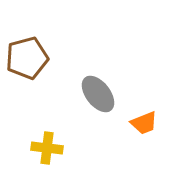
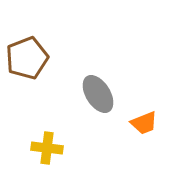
brown pentagon: rotated 6 degrees counterclockwise
gray ellipse: rotated 6 degrees clockwise
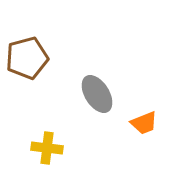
brown pentagon: rotated 6 degrees clockwise
gray ellipse: moved 1 px left
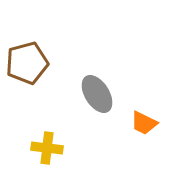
brown pentagon: moved 5 px down
orange trapezoid: rotated 48 degrees clockwise
